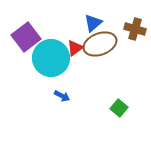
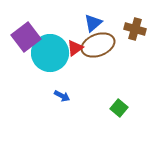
brown ellipse: moved 2 px left, 1 px down
cyan circle: moved 1 px left, 5 px up
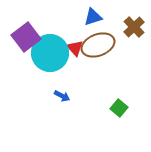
blue triangle: moved 6 px up; rotated 24 degrees clockwise
brown cross: moved 1 px left, 2 px up; rotated 30 degrees clockwise
red triangle: rotated 36 degrees counterclockwise
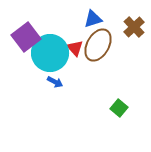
blue triangle: moved 2 px down
brown ellipse: rotated 40 degrees counterclockwise
blue arrow: moved 7 px left, 14 px up
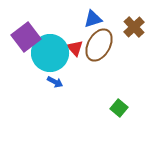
brown ellipse: moved 1 px right
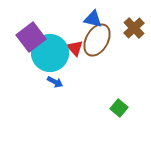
blue triangle: rotated 30 degrees clockwise
brown cross: moved 1 px down
purple square: moved 5 px right
brown ellipse: moved 2 px left, 5 px up
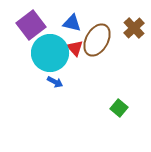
blue triangle: moved 21 px left, 4 px down
purple square: moved 12 px up
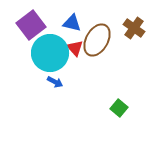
brown cross: rotated 10 degrees counterclockwise
